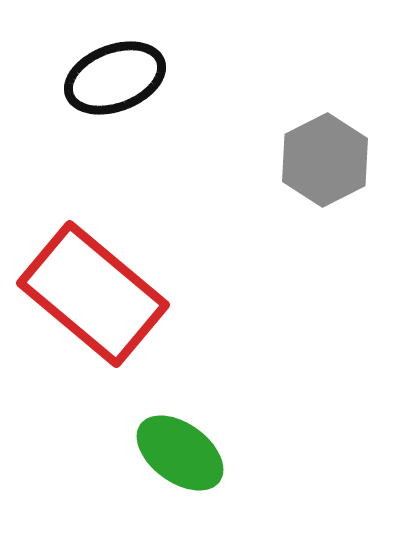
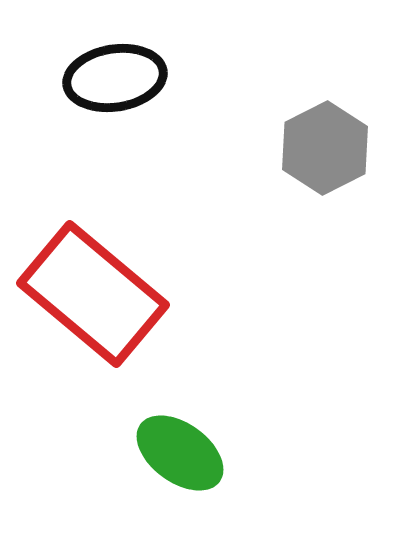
black ellipse: rotated 12 degrees clockwise
gray hexagon: moved 12 px up
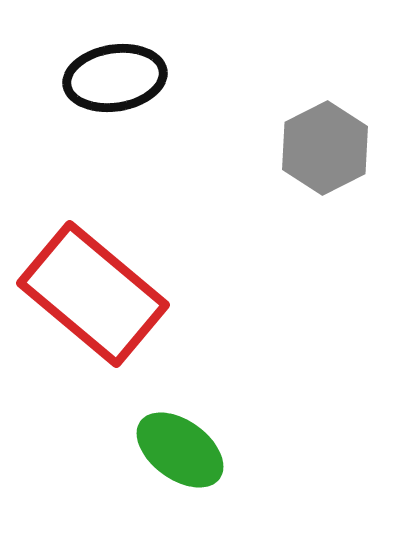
green ellipse: moved 3 px up
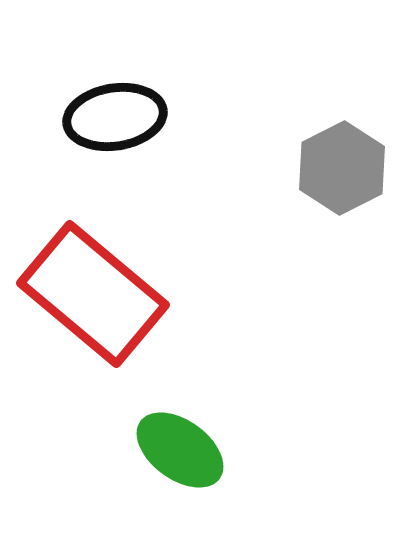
black ellipse: moved 39 px down
gray hexagon: moved 17 px right, 20 px down
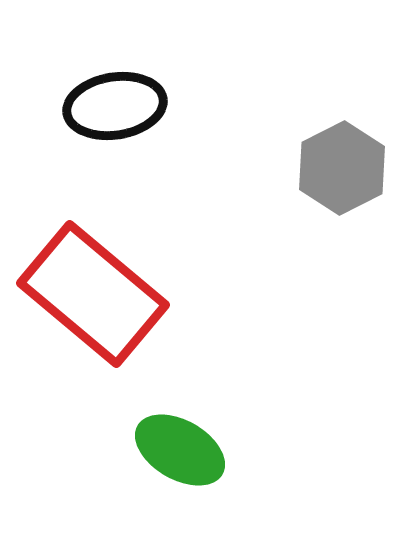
black ellipse: moved 11 px up
green ellipse: rotated 6 degrees counterclockwise
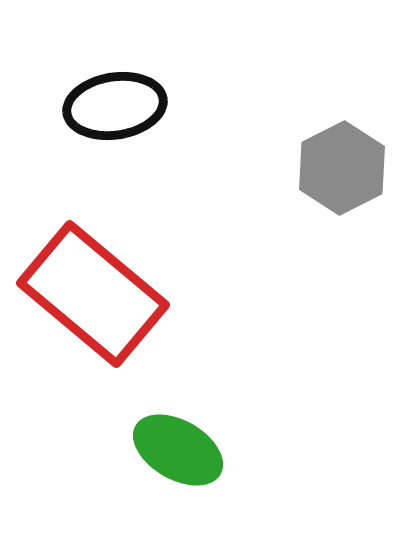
green ellipse: moved 2 px left
